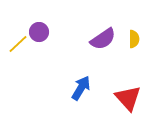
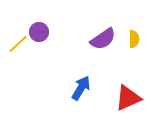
red triangle: rotated 48 degrees clockwise
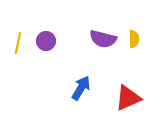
purple circle: moved 7 px right, 9 px down
purple semicircle: rotated 48 degrees clockwise
yellow line: moved 1 px up; rotated 35 degrees counterclockwise
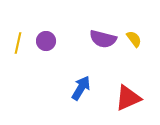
yellow semicircle: rotated 36 degrees counterclockwise
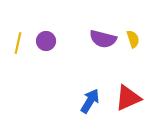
yellow semicircle: moved 1 px left; rotated 18 degrees clockwise
blue arrow: moved 9 px right, 13 px down
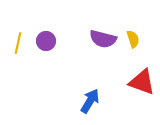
red triangle: moved 14 px right, 16 px up; rotated 44 degrees clockwise
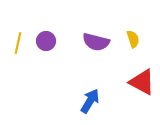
purple semicircle: moved 7 px left, 3 px down
red triangle: rotated 8 degrees clockwise
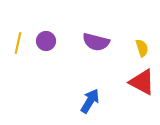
yellow semicircle: moved 9 px right, 9 px down
